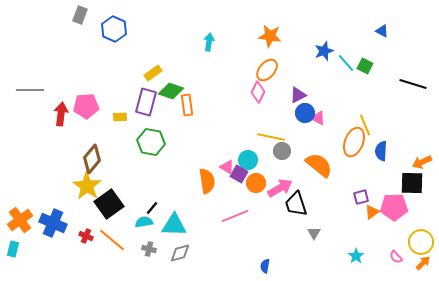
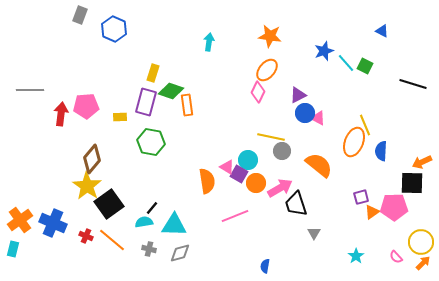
yellow rectangle at (153, 73): rotated 36 degrees counterclockwise
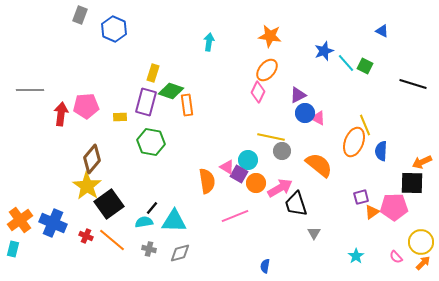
cyan triangle at (174, 225): moved 4 px up
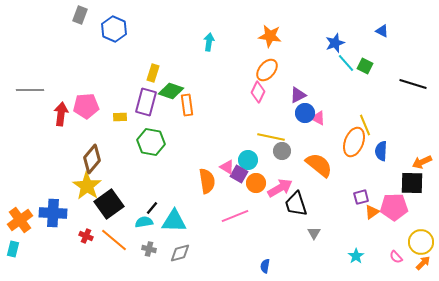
blue star at (324, 51): moved 11 px right, 8 px up
blue cross at (53, 223): moved 10 px up; rotated 20 degrees counterclockwise
orange line at (112, 240): moved 2 px right
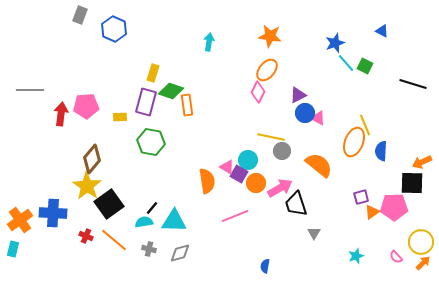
cyan star at (356, 256): rotated 14 degrees clockwise
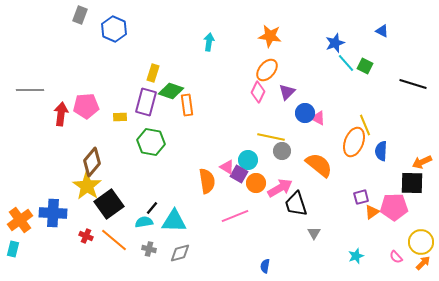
purple triangle at (298, 95): moved 11 px left, 3 px up; rotated 18 degrees counterclockwise
brown diamond at (92, 159): moved 3 px down
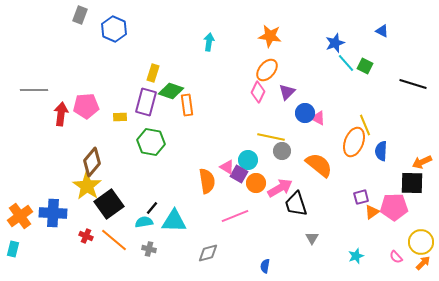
gray line at (30, 90): moved 4 px right
orange cross at (20, 220): moved 4 px up
gray triangle at (314, 233): moved 2 px left, 5 px down
gray diamond at (180, 253): moved 28 px right
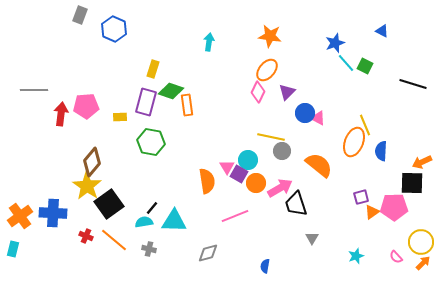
yellow rectangle at (153, 73): moved 4 px up
pink triangle at (227, 167): rotated 28 degrees clockwise
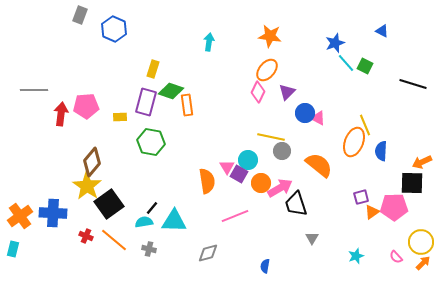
orange circle at (256, 183): moved 5 px right
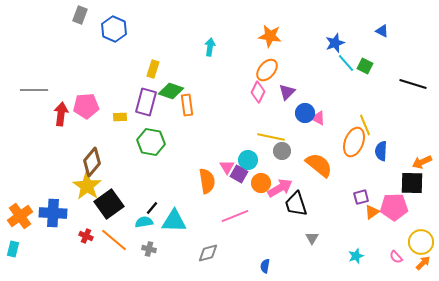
cyan arrow at (209, 42): moved 1 px right, 5 px down
